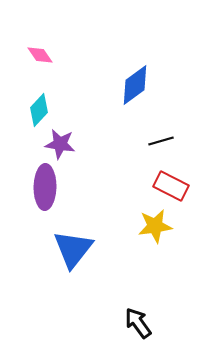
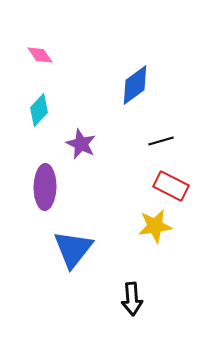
purple star: moved 21 px right; rotated 16 degrees clockwise
black arrow: moved 6 px left, 24 px up; rotated 148 degrees counterclockwise
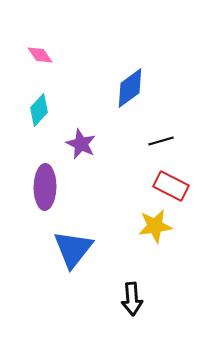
blue diamond: moved 5 px left, 3 px down
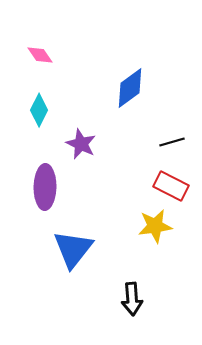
cyan diamond: rotated 16 degrees counterclockwise
black line: moved 11 px right, 1 px down
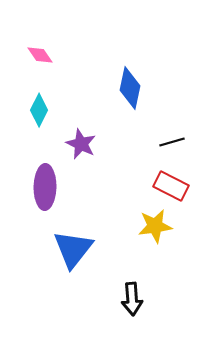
blue diamond: rotated 42 degrees counterclockwise
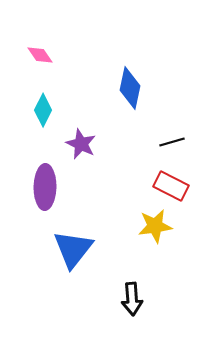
cyan diamond: moved 4 px right
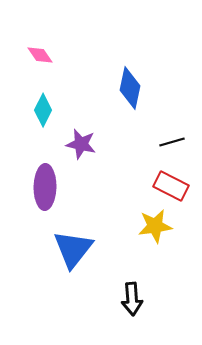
purple star: rotated 12 degrees counterclockwise
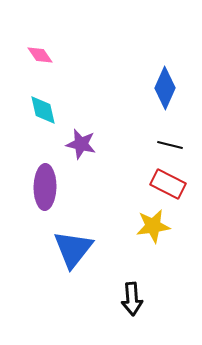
blue diamond: moved 35 px right; rotated 12 degrees clockwise
cyan diamond: rotated 40 degrees counterclockwise
black line: moved 2 px left, 3 px down; rotated 30 degrees clockwise
red rectangle: moved 3 px left, 2 px up
yellow star: moved 2 px left
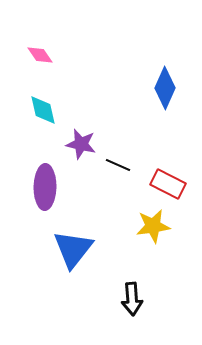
black line: moved 52 px left, 20 px down; rotated 10 degrees clockwise
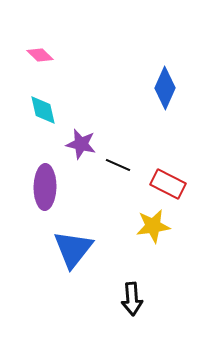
pink diamond: rotated 12 degrees counterclockwise
